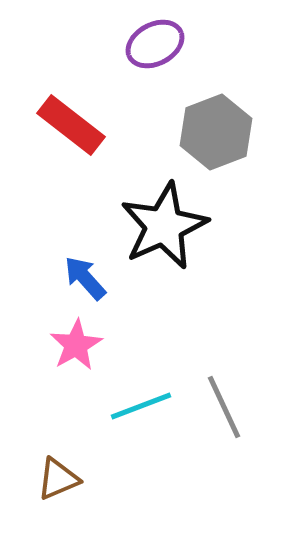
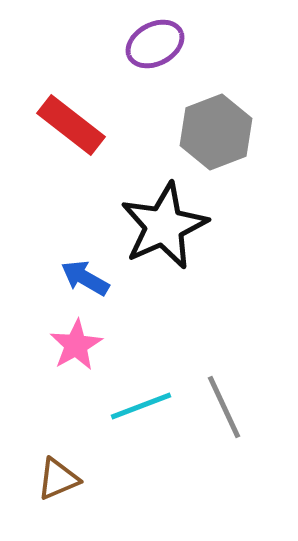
blue arrow: rotated 18 degrees counterclockwise
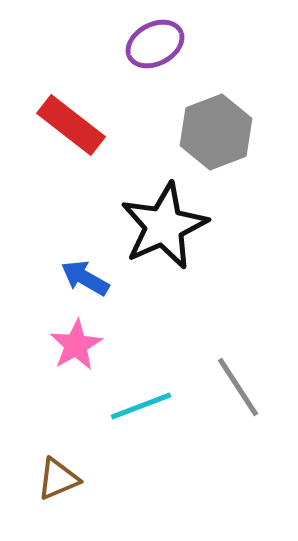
gray line: moved 14 px right, 20 px up; rotated 8 degrees counterclockwise
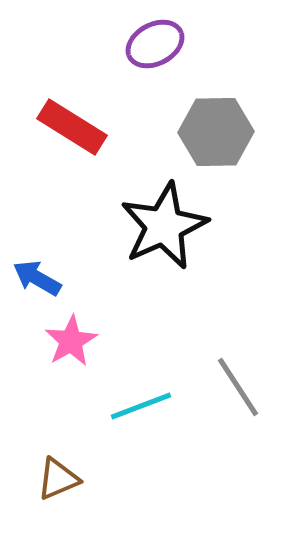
red rectangle: moved 1 px right, 2 px down; rotated 6 degrees counterclockwise
gray hexagon: rotated 20 degrees clockwise
blue arrow: moved 48 px left
pink star: moved 5 px left, 4 px up
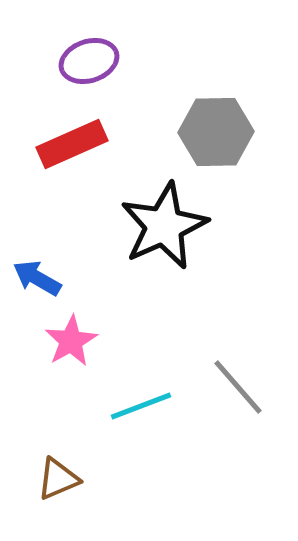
purple ellipse: moved 66 px left, 17 px down; rotated 10 degrees clockwise
red rectangle: moved 17 px down; rotated 56 degrees counterclockwise
gray line: rotated 8 degrees counterclockwise
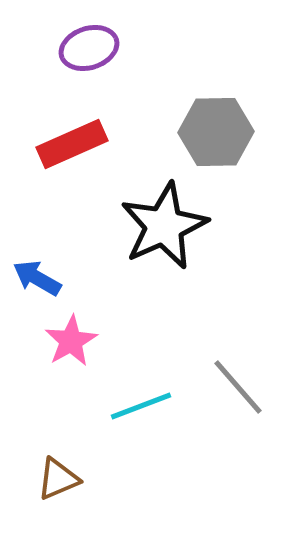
purple ellipse: moved 13 px up
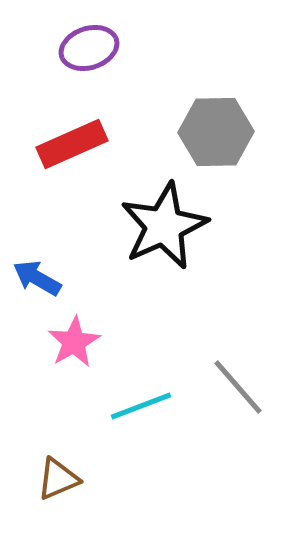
pink star: moved 3 px right, 1 px down
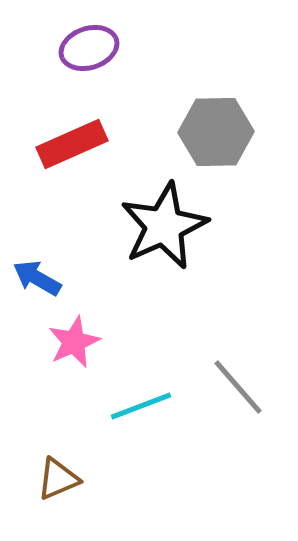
pink star: rotated 6 degrees clockwise
